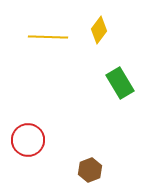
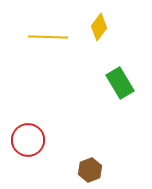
yellow diamond: moved 3 px up
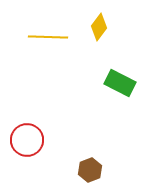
green rectangle: rotated 32 degrees counterclockwise
red circle: moved 1 px left
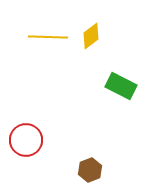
yellow diamond: moved 8 px left, 9 px down; rotated 16 degrees clockwise
green rectangle: moved 1 px right, 3 px down
red circle: moved 1 px left
